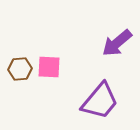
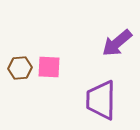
brown hexagon: moved 1 px up
purple trapezoid: moved 1 px right, 1 px up; rotated 141 degrees clockwise
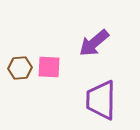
purple arrow: moved 23 px left
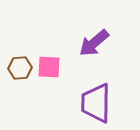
purple trapezoid: moved 5 px left, 3 px down
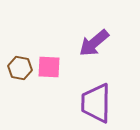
brown hexagon: rotated 15 degrees clockwise
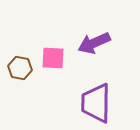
purple arrow: rotated 16 degrees clockwise
pink square: moved 4 px right, 9 px up
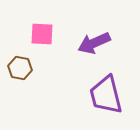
pink square: moved 11 px left, 24 px up
purple trapezoid: moved 10 px right, 8 px up; rotated 15 degrees counterclockwise
